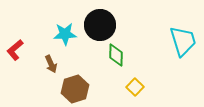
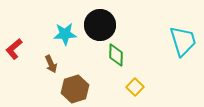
red L-shape: moved 1 px left, 1 px up
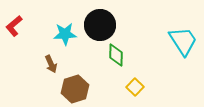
cyan trapezoid: rotated 16 degrees counterclockwise
red L-shape: moved 23 px up
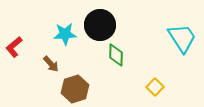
red L-shape: moved 21 px down
cyan trapezoid: moved 1 px left, 3 px up
brown arrow: rotated 18 degrees counterclockwise
yellow square: moved 20 px right
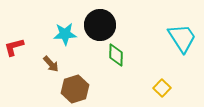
red L-shape: rotated 25 degrees clockwise
yellow square: moved 7 px right, 1 px down
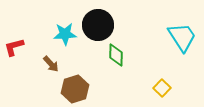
black circle: moved 2 px left
cyan trapezoid: moved 1 px up
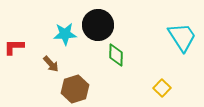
red L-shape: rotated 15 degrees clockwise
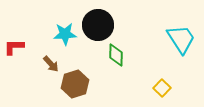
cyan trapezoid: moved 1 px left, 2 px down
brown hexagon: moved 5 px up
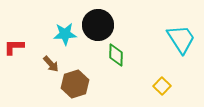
yellow square: moved 2 px up
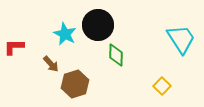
cyan star: rotated 30 degrees clockwise
